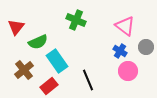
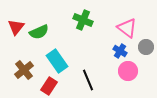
green cross: moved 7 px right
pink triangle: moved 2 px right, 2 px down
green semicircle: moved 1 px right, 10 px up
red rectangle: rotated 18 degrees counterclockwise
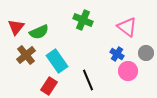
pink triangle: moved 1 px up
gray circle: moved 6 px down
blue cross: moved 3 px left, 3 px down
brown cross: moved 2 px right, 15 px up
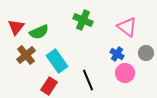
pink circle: moved 3 px left, 2 px down
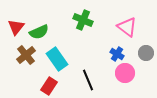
cyan rectangle: moved 2 px up
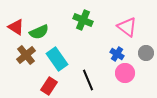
red triangle: rotated 36 degrees counterclockwise
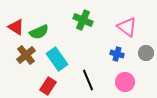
blue cross: rotated 16 degrees counterclockwise
pink circle: moved 9 px down
red rectangle: moved 1 px left
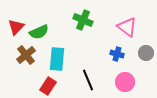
red triangle: rotated 42 degrees clockwise
cyan rectangle: rotated 40 degrees clockwise
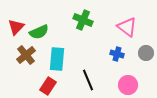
pink circle: moved 3 px right, 3 px down
